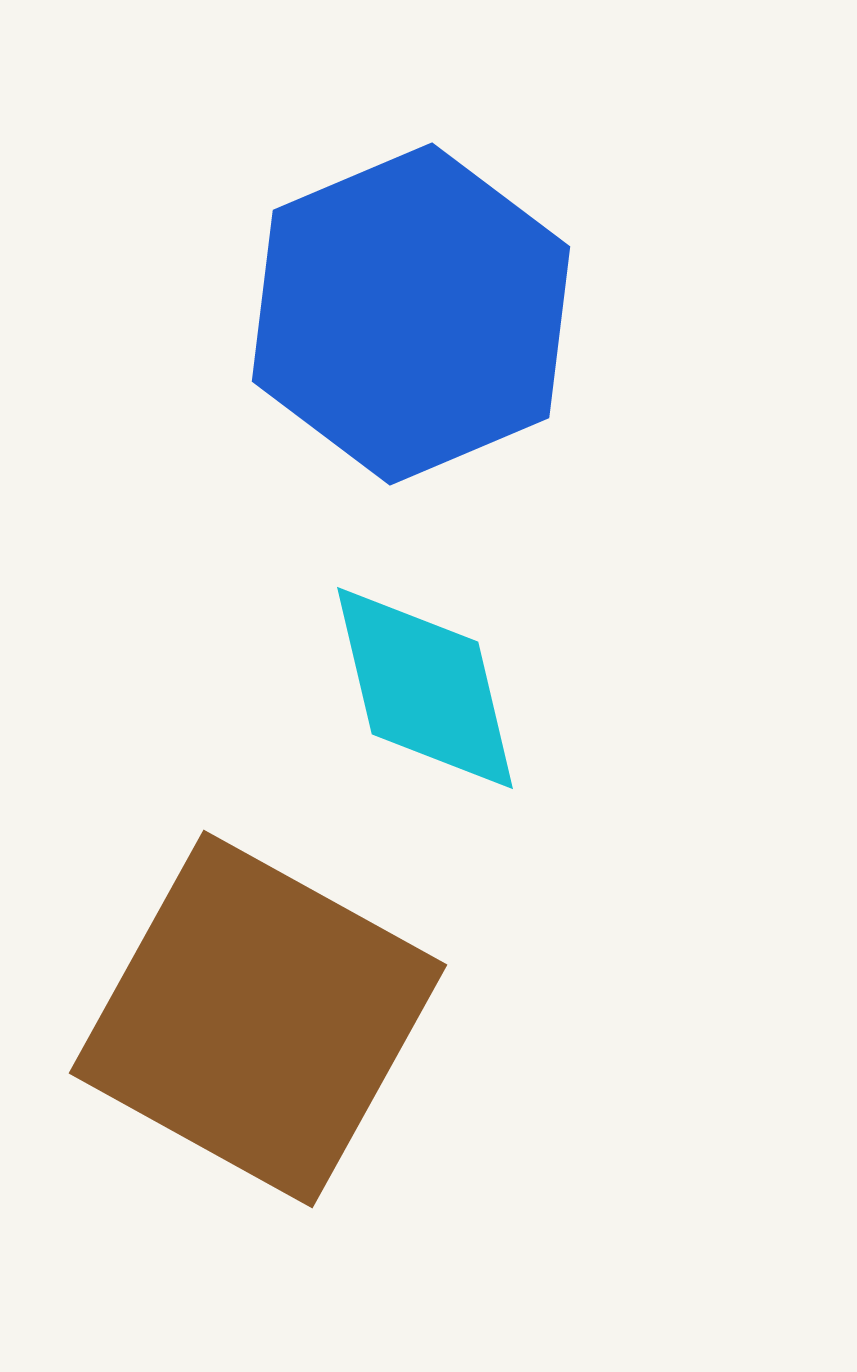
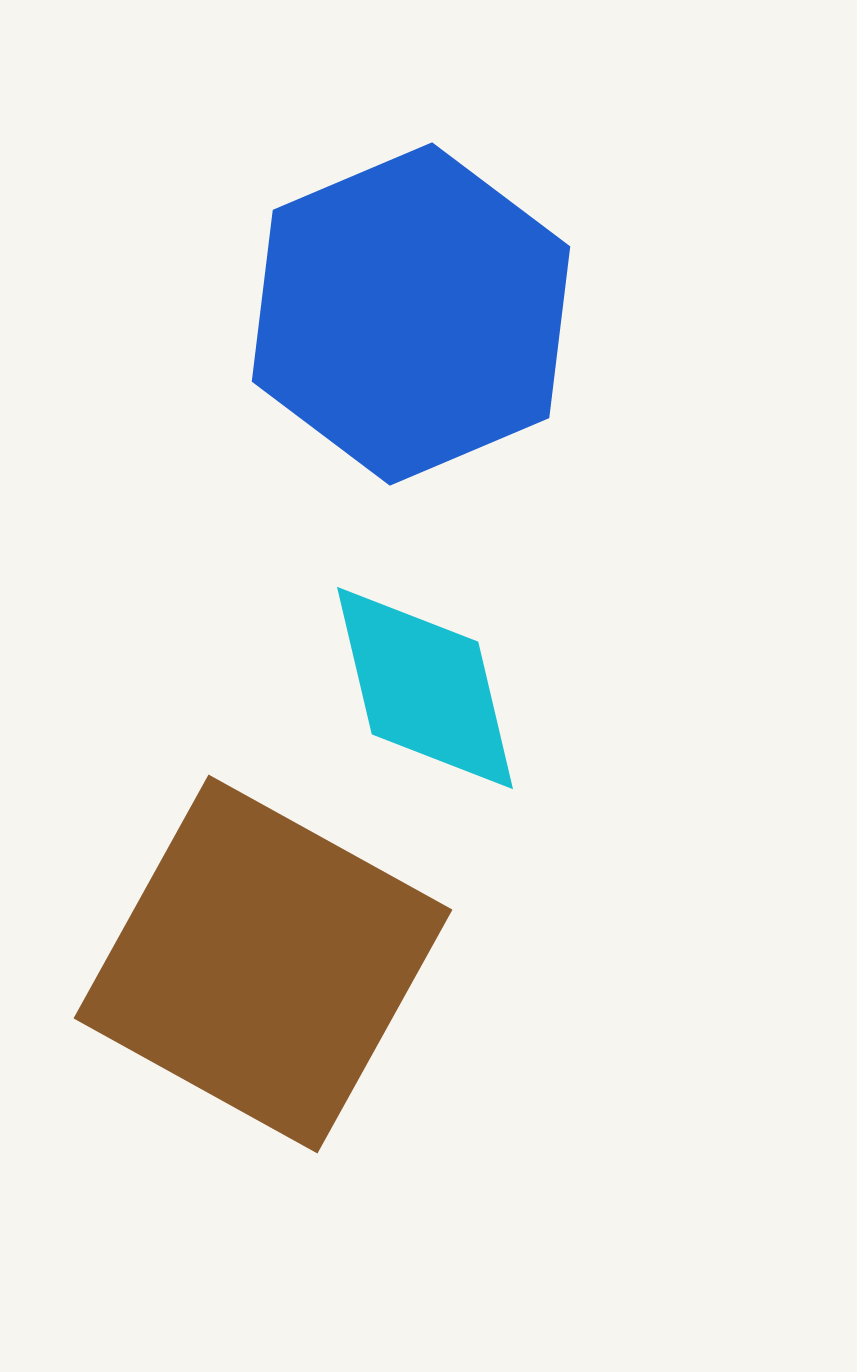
brown square: moved 5 px right, 55 px up
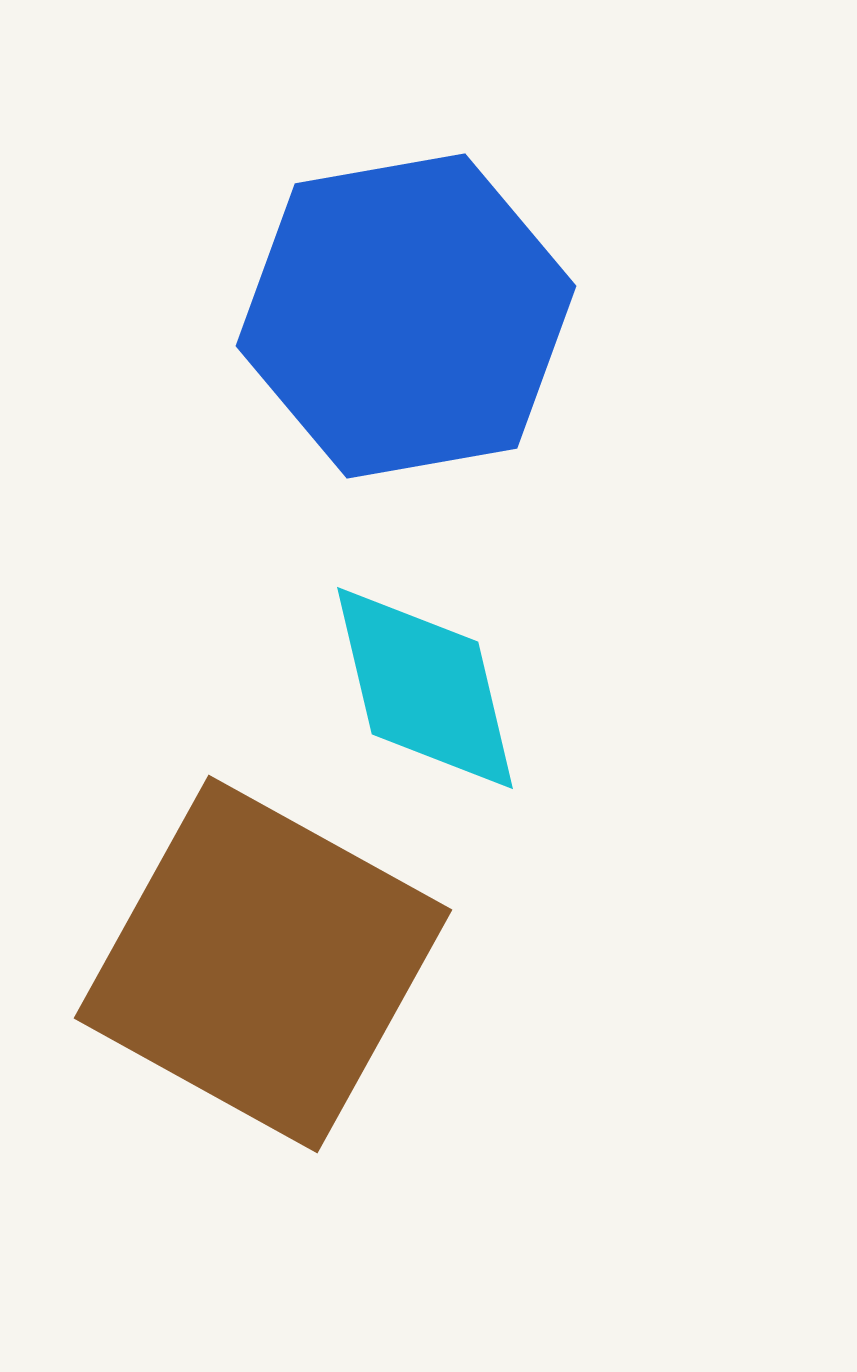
blue hexagon: moved 5 px left, 2 px down; rotated 13 degrees clockwise
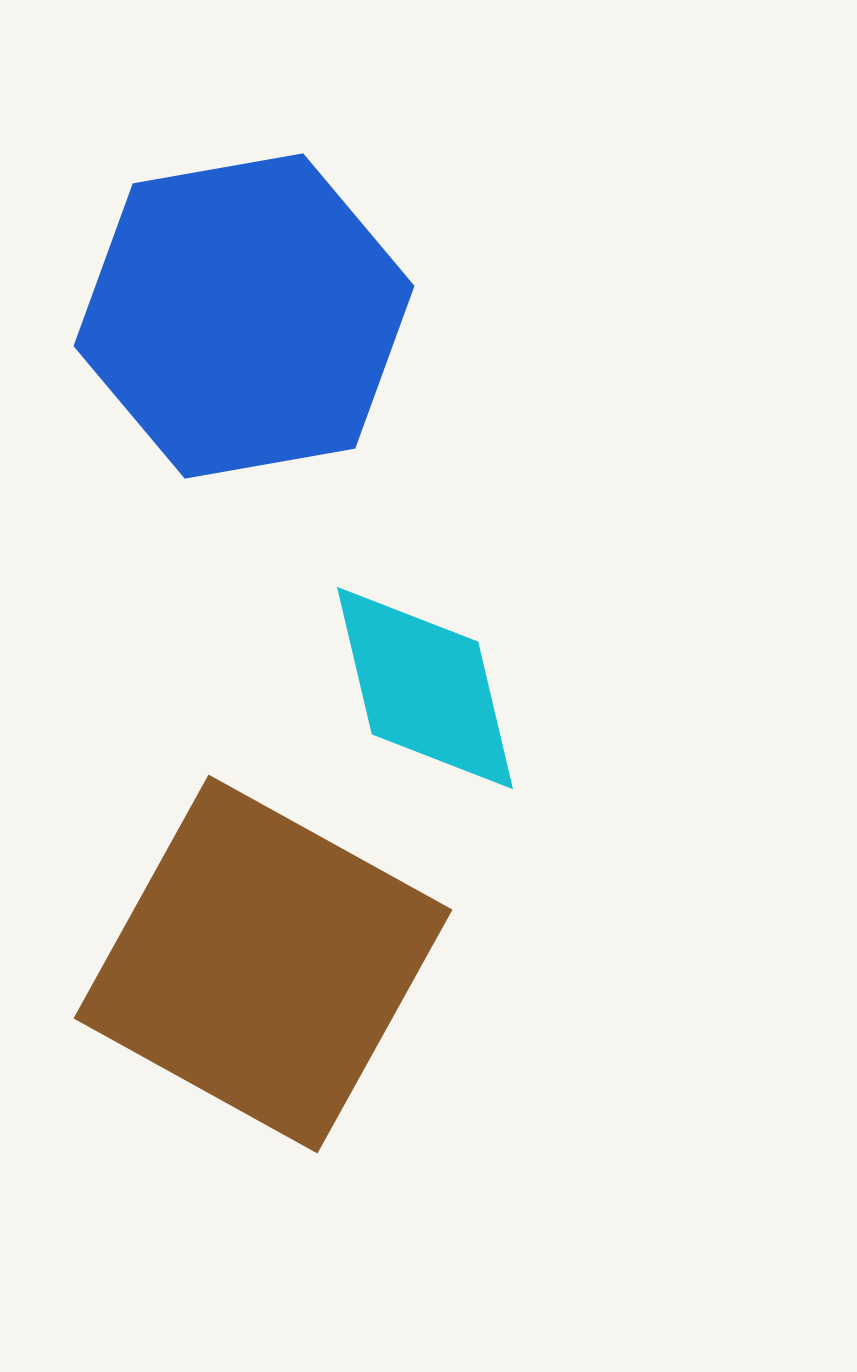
blue hexagon: moved 162 px left
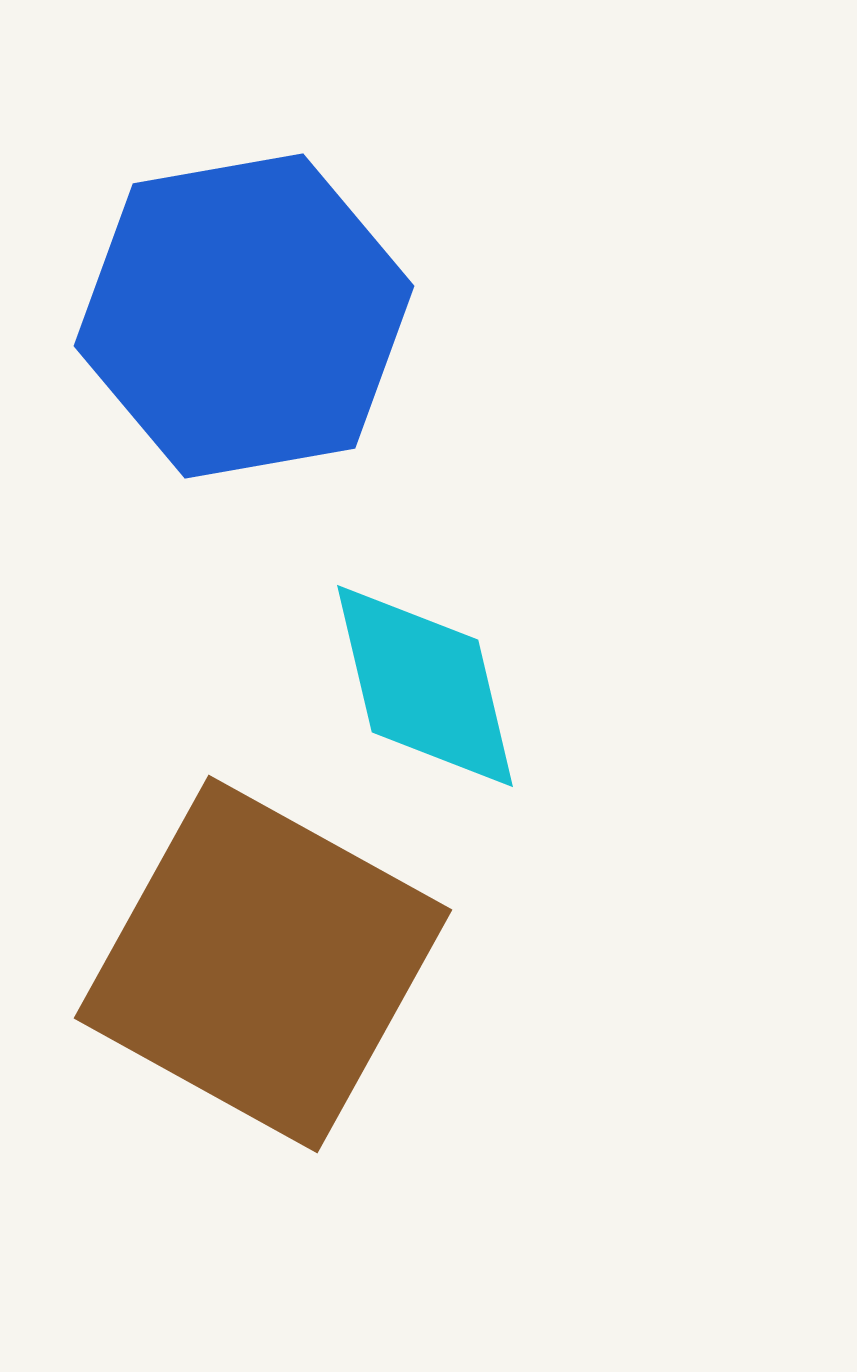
cyan diamond: moved 2 px up
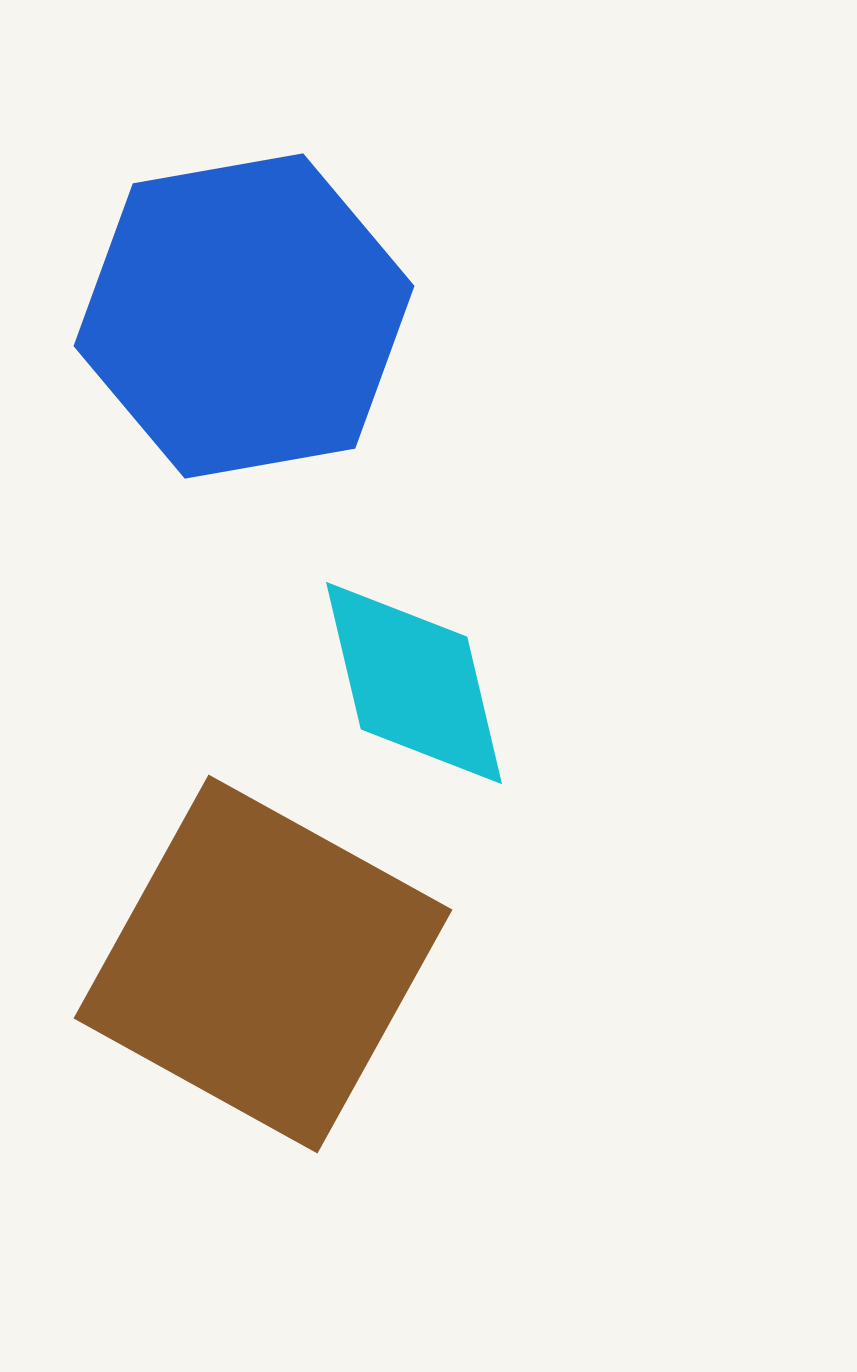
cyan diamond: moved 11 px left, 3 px up
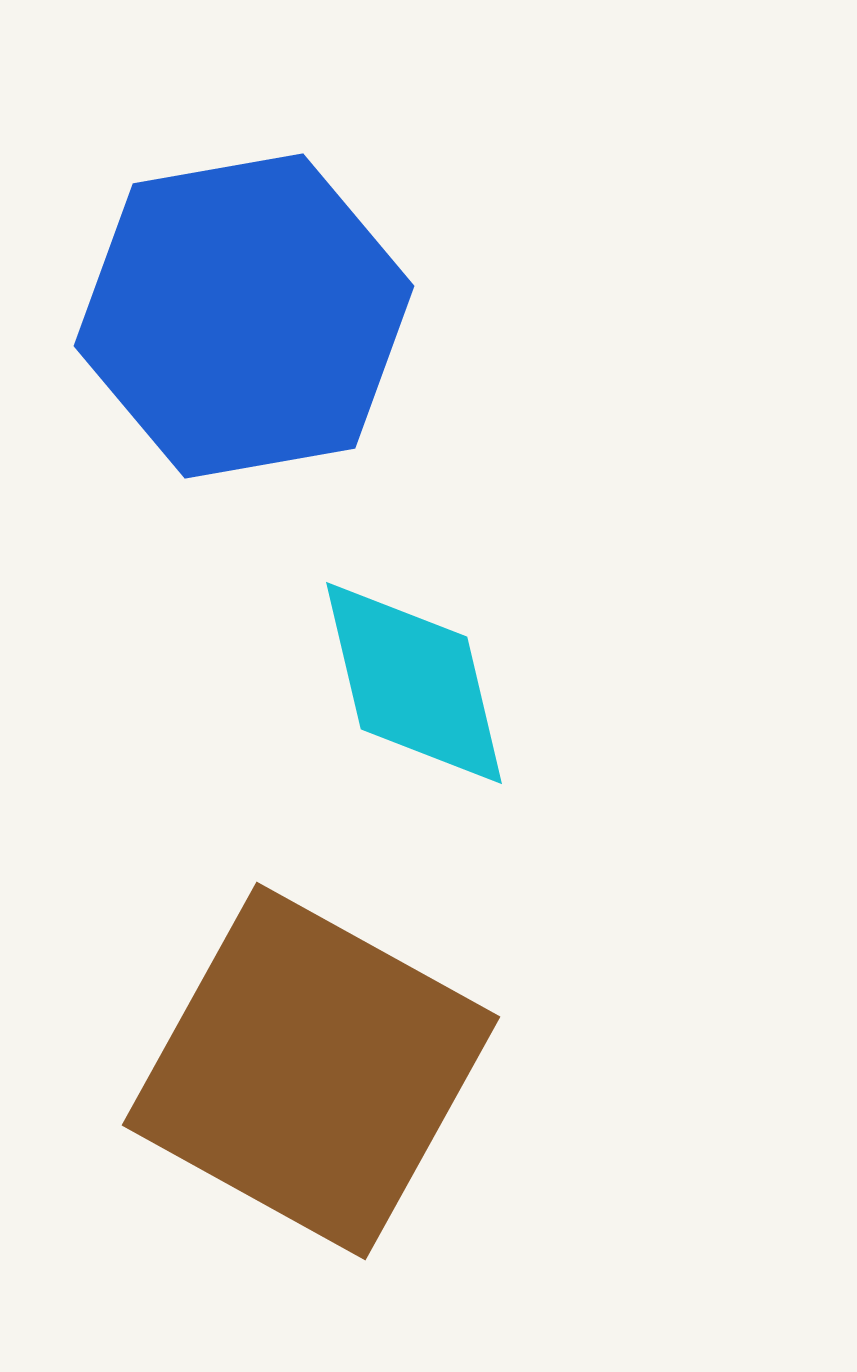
brown square: moved 48 px right, 107 px down
